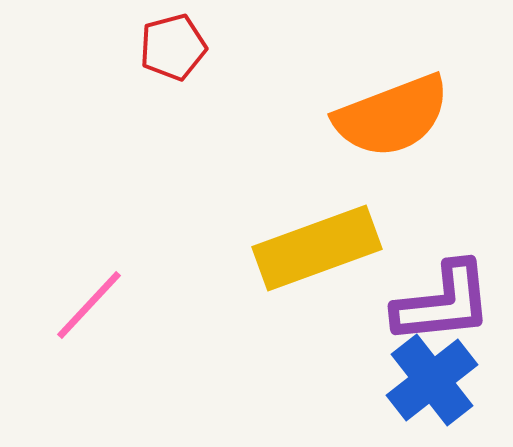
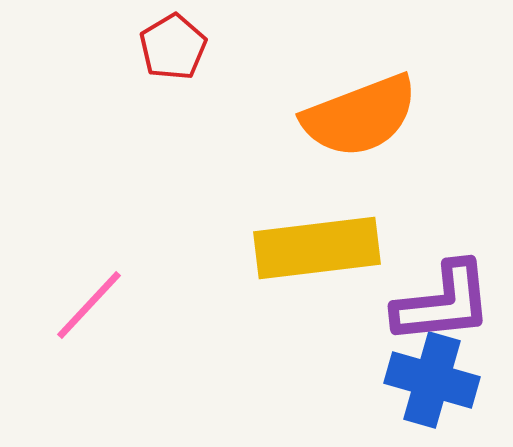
red pentagon: rotated 16 degrees counterclockwise
orange semicircle: moved 32 px left
yellow rectangle: rotated 13 degrees clockwise
blue cross: rotated 36 degrees counterclockwise
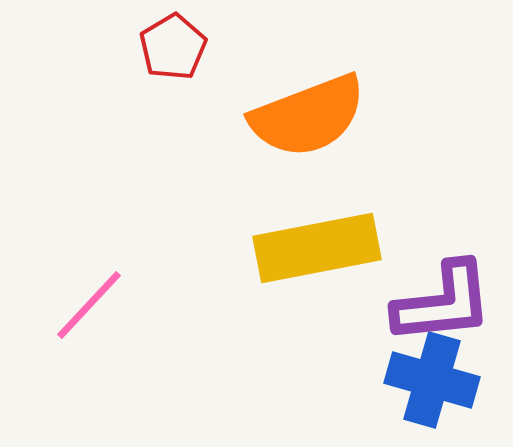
orange semicircle: moved 52 px left
yellow rectangle: rotated 4 degrees counterclockwise
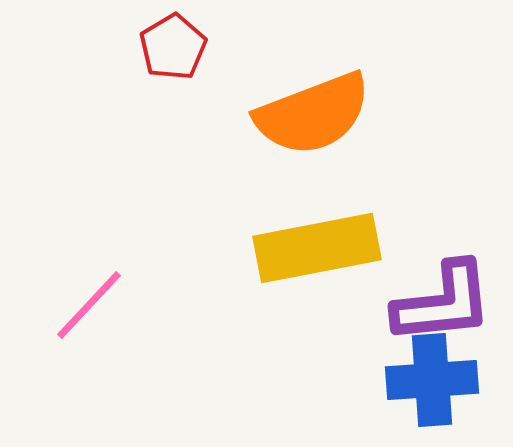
orange semicircle: moved 5 px right, 2 px up
blue cross: rotated 20 degrees counterclockwise
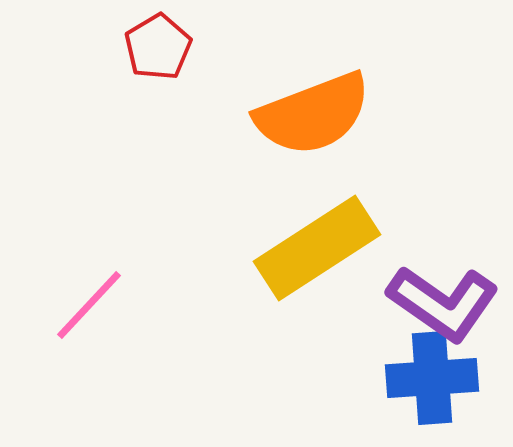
red pentagon: moved 15 px left
yellow rectangle: rotated 22 degrees counterclockwise
purple L-shape: rotated 41 degrees clockwise
blue cross: moved 2 px up
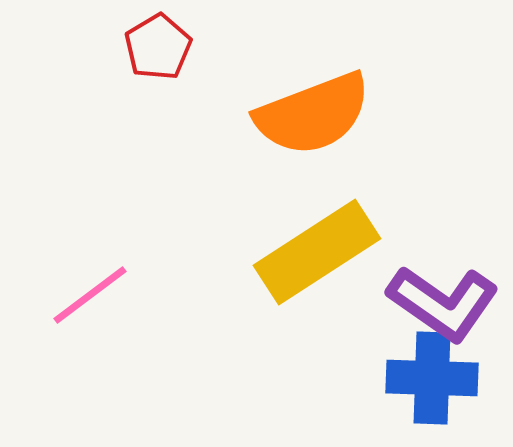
yellow rectangle: moved 4 px down
pink line: moved 1 px right, 10 px up; rotated 10 degrees clockwise
blue cross: rotated 6 degrees clockwise
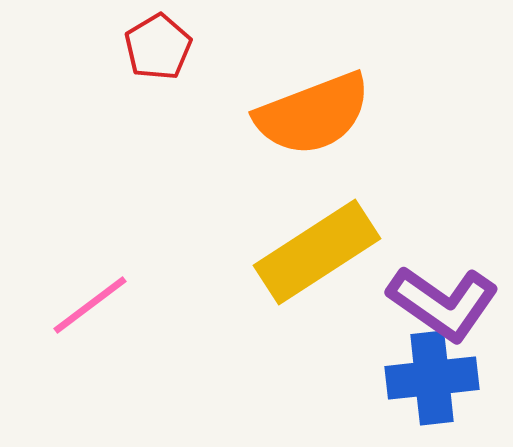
pink line: moved 10 px down
blue cross: rotated 8 degrees counterclockwise
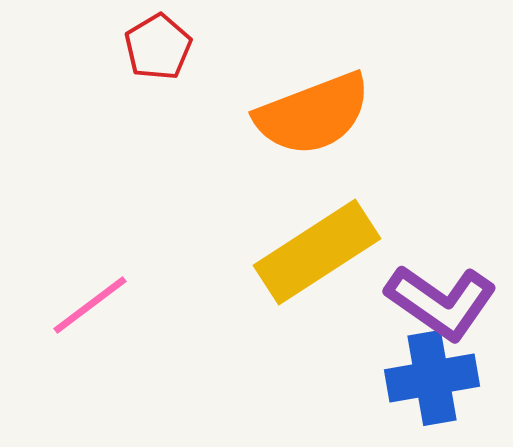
purple L-shape: moved 2 px left, 1 px up
blue cross: rotated 4 degrees counterclockwise
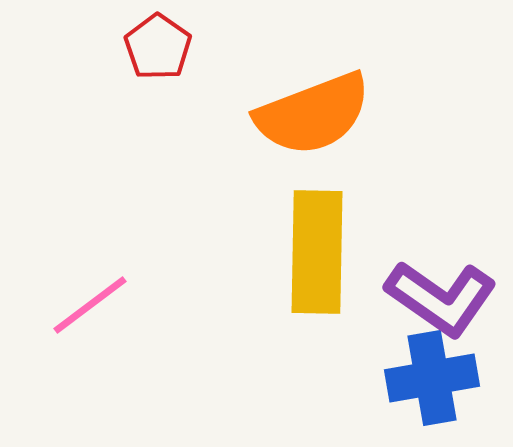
red pentagon: rotated 6 degrees counterclockwise
yellow rectangle: rotated 56 degrees counterclockwise
purple L-shape: moved 4 px up
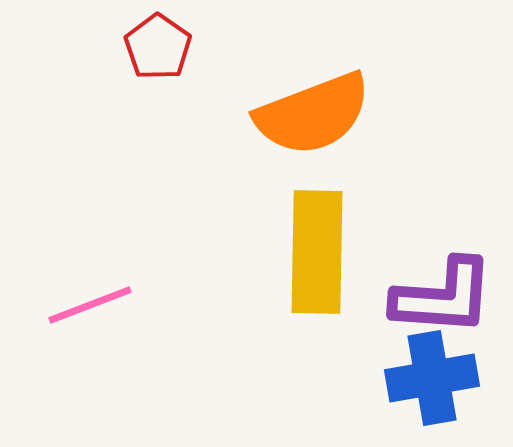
purple L-shape: moved 2 px right, 1 px up; rotated 31 degrees counterclockwise
pink line: rotated 16 degrees clockwise
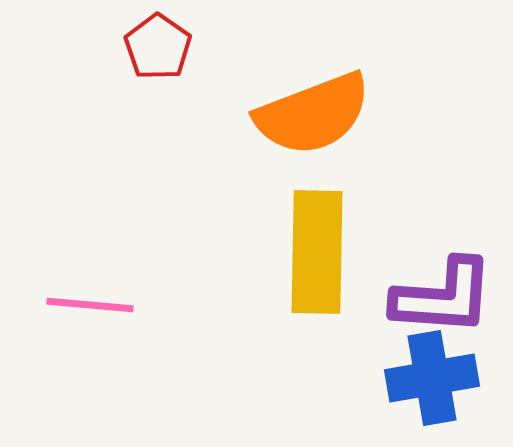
pink line: rotated 26 degrees clockwise
